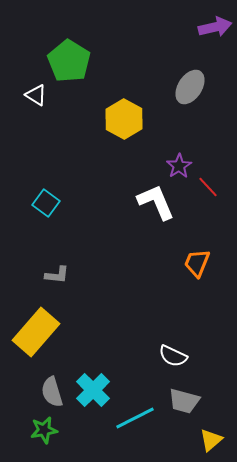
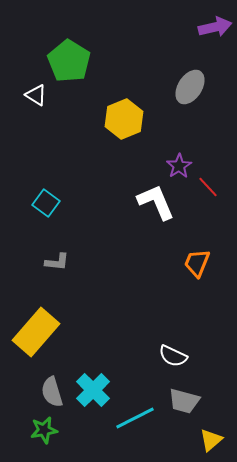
yellow hexagon: rotated 9 degrees clockwise
gray L-shape: moved 13 px up
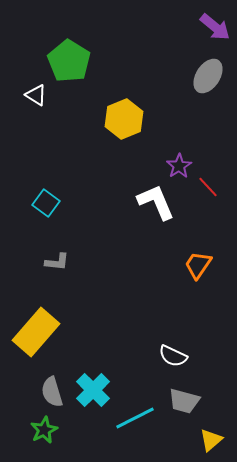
purple arrow: rotated 52 degrees clockwise
gray ellipse: moved 18 px right, 11 px up
orange trapezoid: moved 1 px right, 2 px down; rotated 12 degrees clockwise
green star: rotated 16 degrees counterclockwise
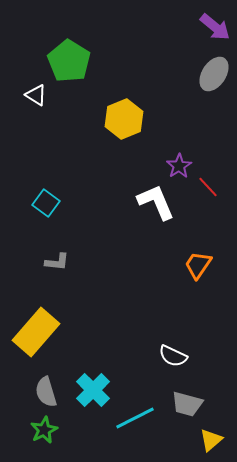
gray ellipse: moved 6 px right, 2 px up
gray semicircle: moved 6 px left
gray trapezoid: moved 3 px right, 3 px down
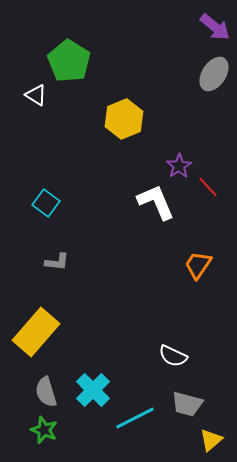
green star: rotated 24 degrees counterclockwise
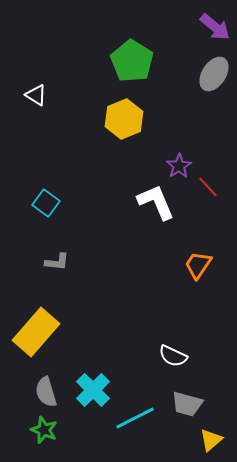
green pentagon: moved 63 px right
